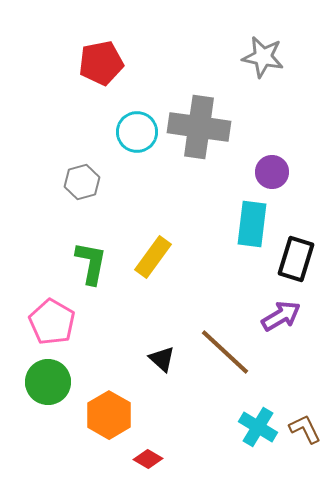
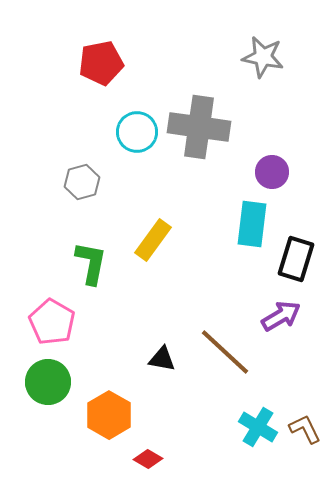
yellow rectangle: moved 17 px up
black triangle: rotated 32 degrees counterclockwise
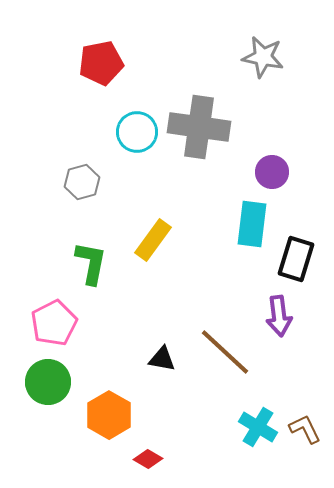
purple arrow: moved 2 px left; rotated 114 degrees clockwise
pink pentagon: moved 2 px right, 1 px down; rotated 15 degrees clockwise
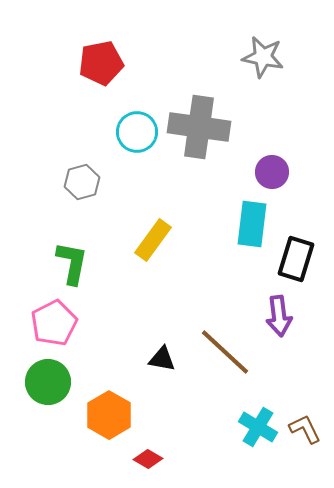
green L-shape: moved 19 px left
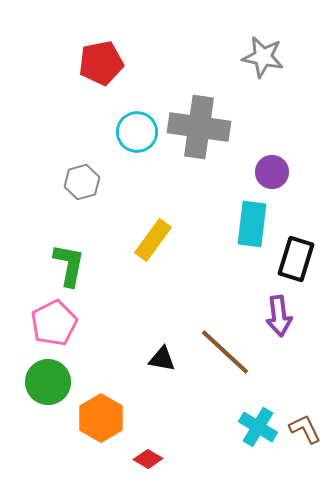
green L-shape: moved 3 px left, 2 px down
orange hexagon: moved 8 px left, 3 px down
